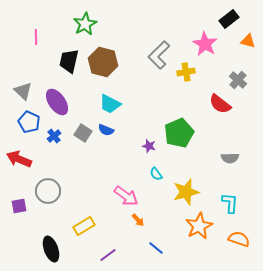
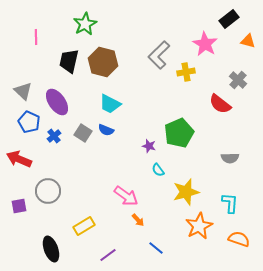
cyan semicircle: moved 2 px right, 4 px up
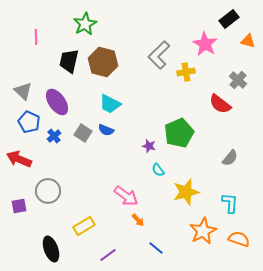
gray semicircle: rotated 48 degrees counterclockwise
orange star: moved 4 px right, 5 px down
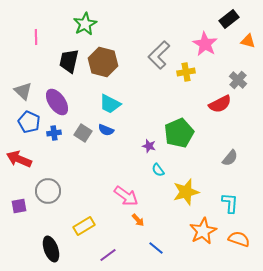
red semicircle: rotated 65 degrees counterclockwise
blue cross: moved 3 px up; rotated 32 degrees clockwise
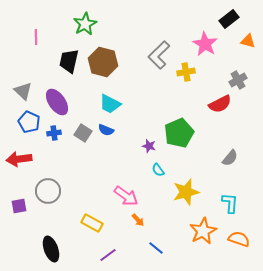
gray cross: rotated 18 degrees clockwise
red arrow: rotated 30 degrees counterclockwise
yellow rectangle: moved 8 px right, 3 px up; rotated 60 degrees clockwise
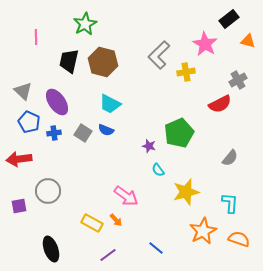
orange arrow: moved 22 px left
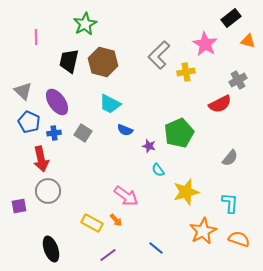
black rectangle: moved 2 px right, 1 px up
blue semicircle: moved 19 px right
red arrow: moved 22 px right; rotated 95 degrees counterclockwise
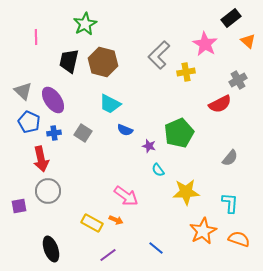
orange triangle: rotated 28 degrees clockwise
purple ellipse: moved 4 px left, 2 px up
yellow star: rotated 12 degrees clockwise
orange arrow: rotated 24 degrees counterclockwise
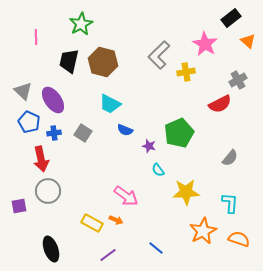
green star: moved 4 px left
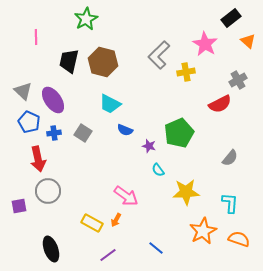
green star: moved 5 px right, 5 px up
red arrow: moved 3 px left
orange arrow: rotated 96 degrees clockwise
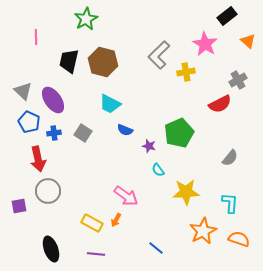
black rectangle: moved 4 px left, 2 px up
purple line: moved 12 px left, 1 px up; rotated 42 degrees clockwise
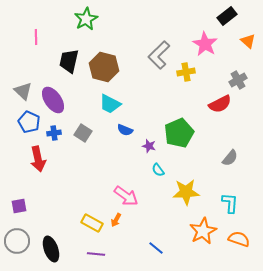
brown hexagon: moved 1 px right, 5 px down
gray circle: moved 31 px left, 50 px down
